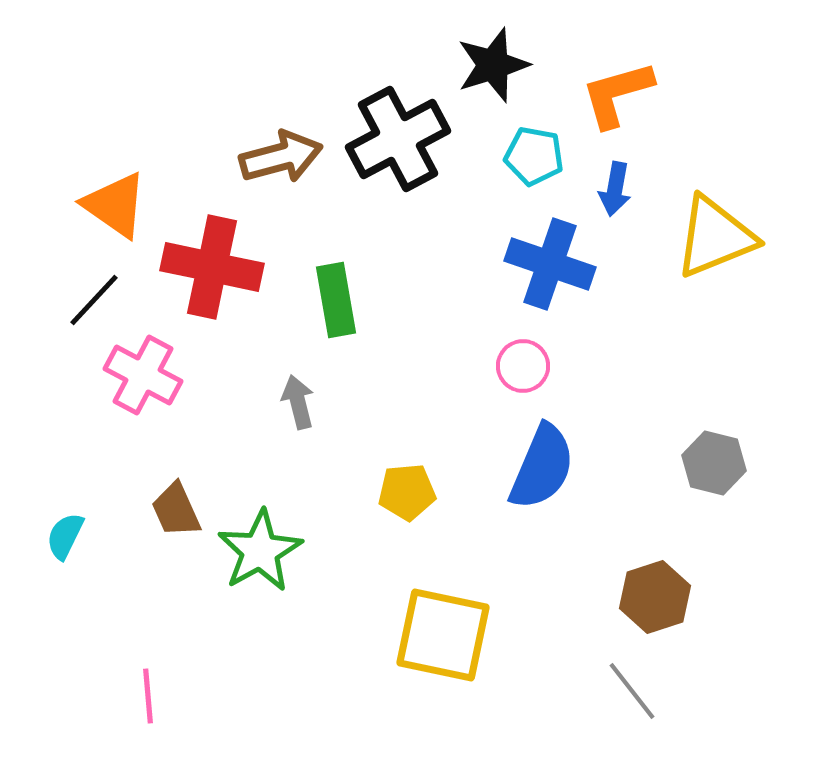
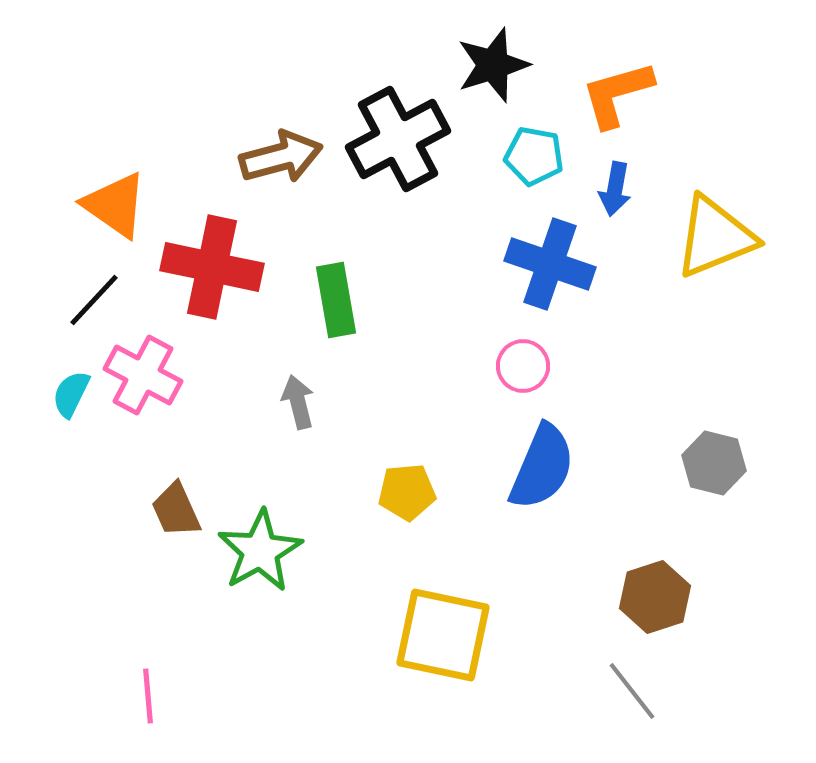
cyan semicircle: moved 6 px right, 142 px up
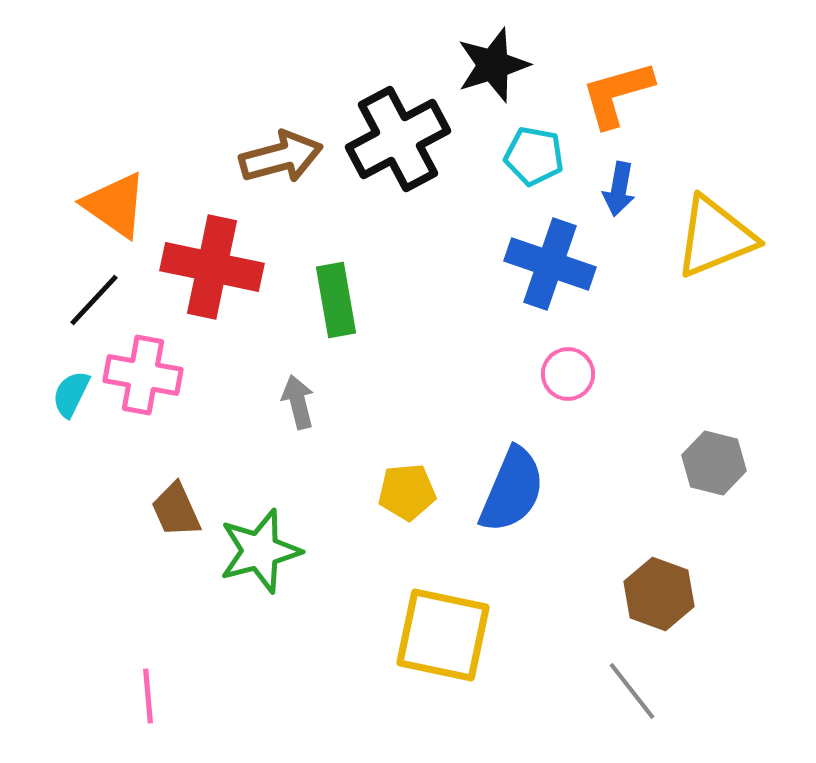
blue arrow: moved 4 px right
pink circle: moved 45 px right, 8 px down
pink cross: rotated 18 degrees counterclockwise
blue semicircle: moved 30 px left, 23 px down
green star: rotated 14 degrees clockwise
brown hexagon: moved 4 px right, 3 px up; rotated 22 degrees counterclockwise
